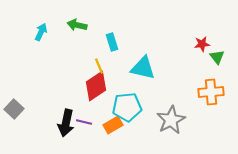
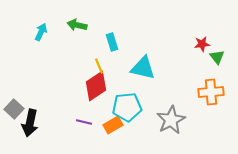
black arrow: moved 36 px left
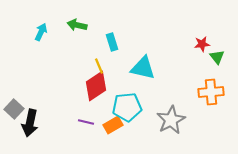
purple line: moved 2 px right
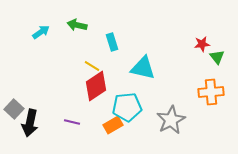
cyan arrow: rotated 30 degrees clockwise
yellow line: moved 7 px left; rotated 35 degrees counterclockwise
purple line: moved 14 px left
